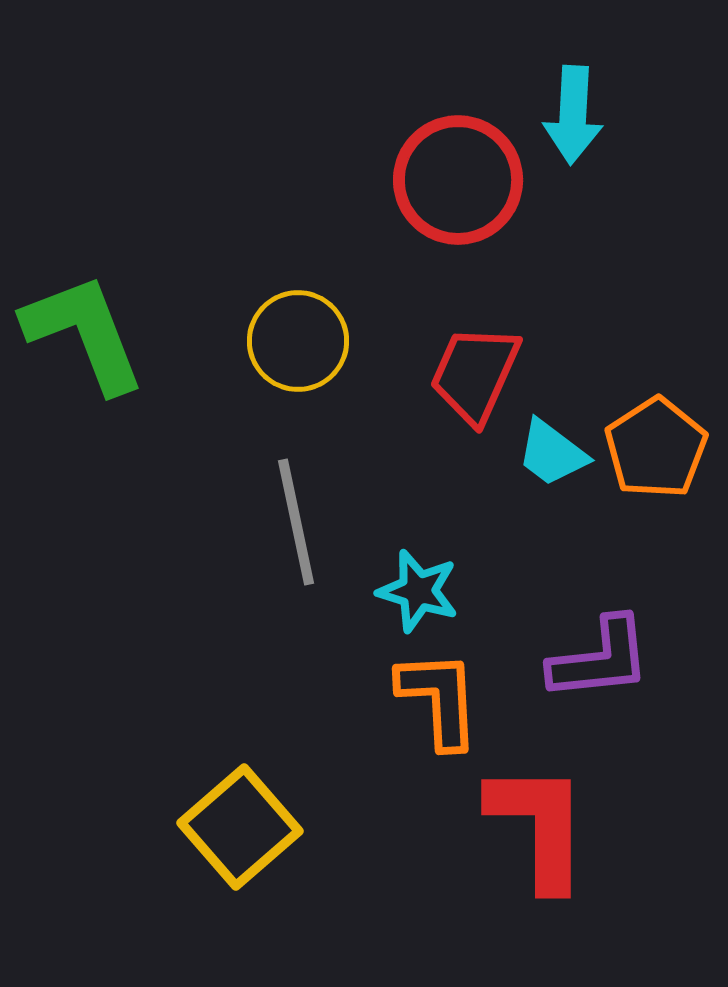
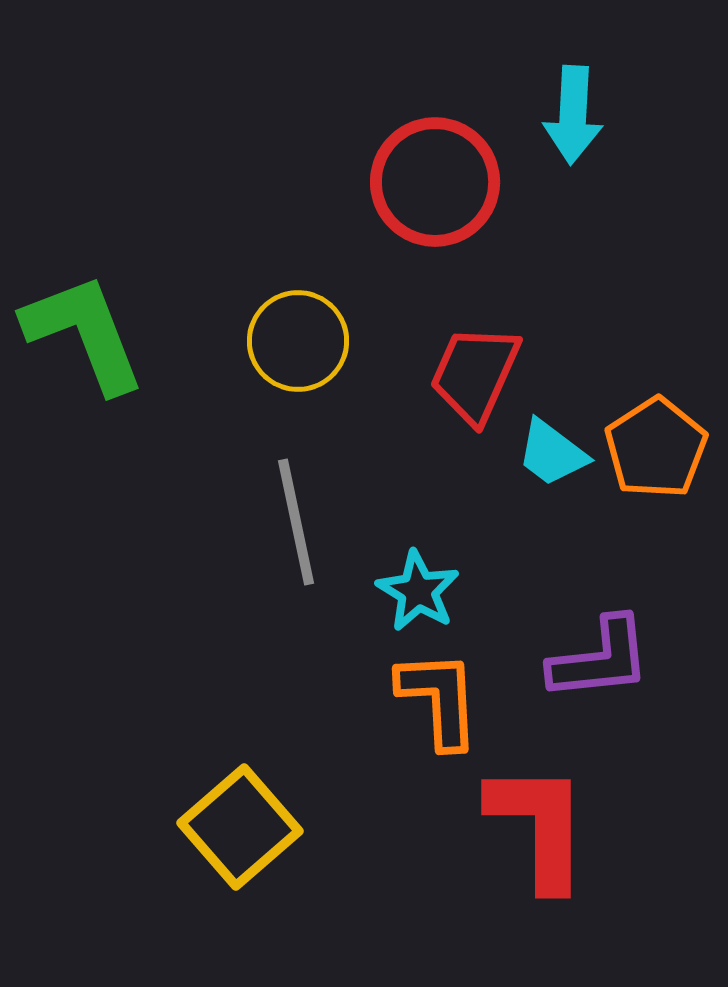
red circle: moved 23 px left, 2 px down
cyan star: rotated 14 degrees clockwise
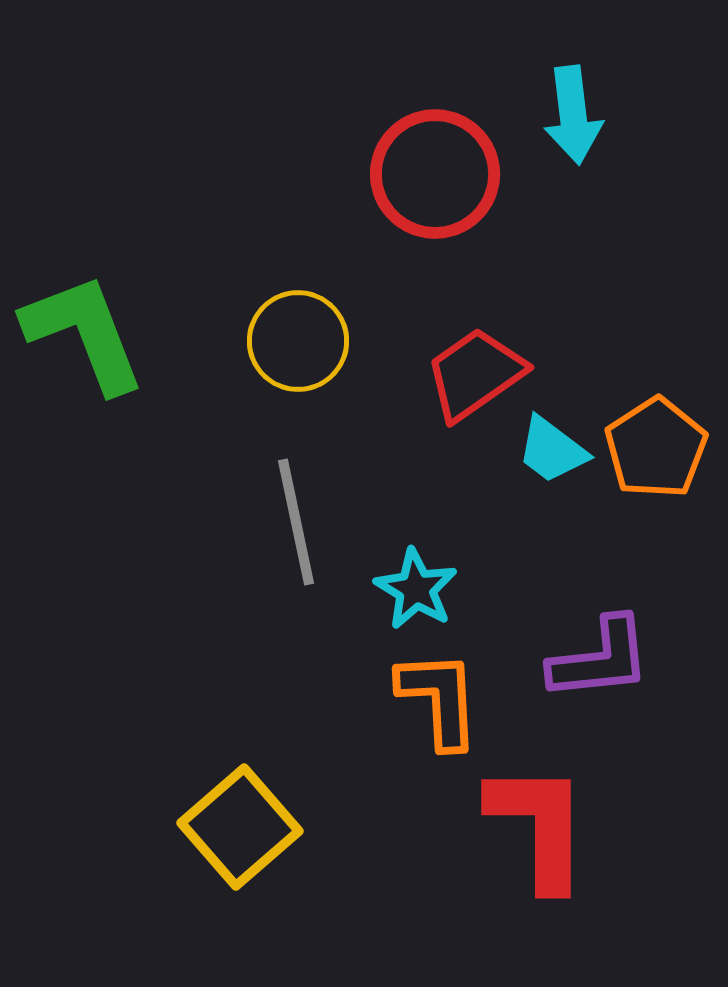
cyan arrow: rotated 10 degrees counterclockwise
red circle: moved 8 px up
red trapezoid: rotated 31 degrees clockwise
cyan trapezoid: moved 3 px up
cyan star: moved 2 px left, 2 px up
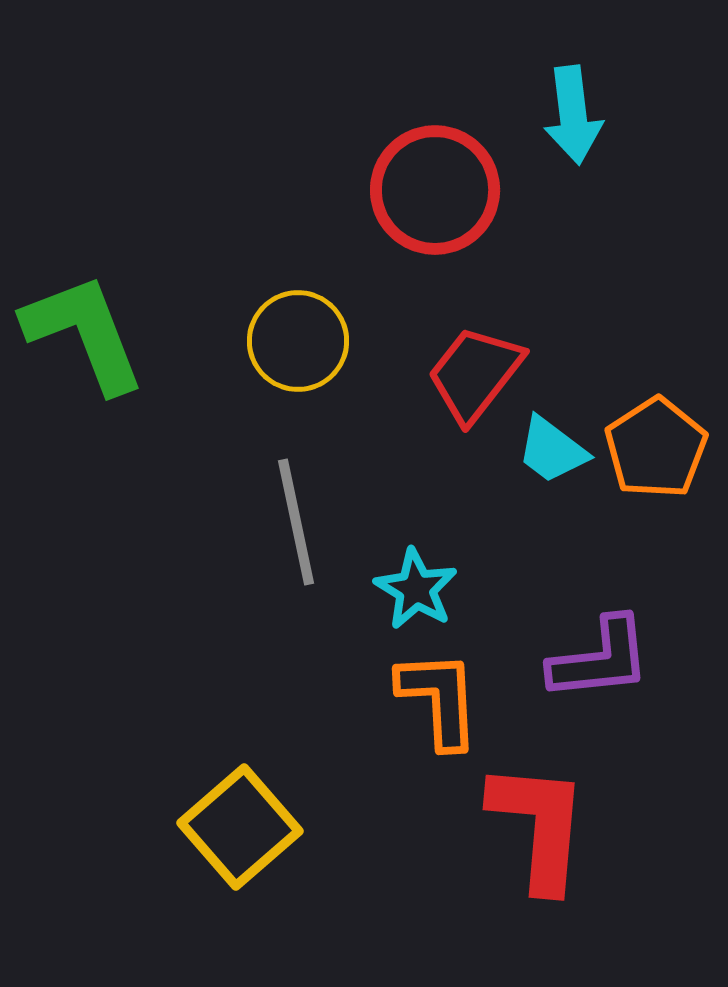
red circle: moved 16 px down
red trapezoid: rotated 17 degrees counterclockwise
red L-shape: rotated 5 degrees clockwise
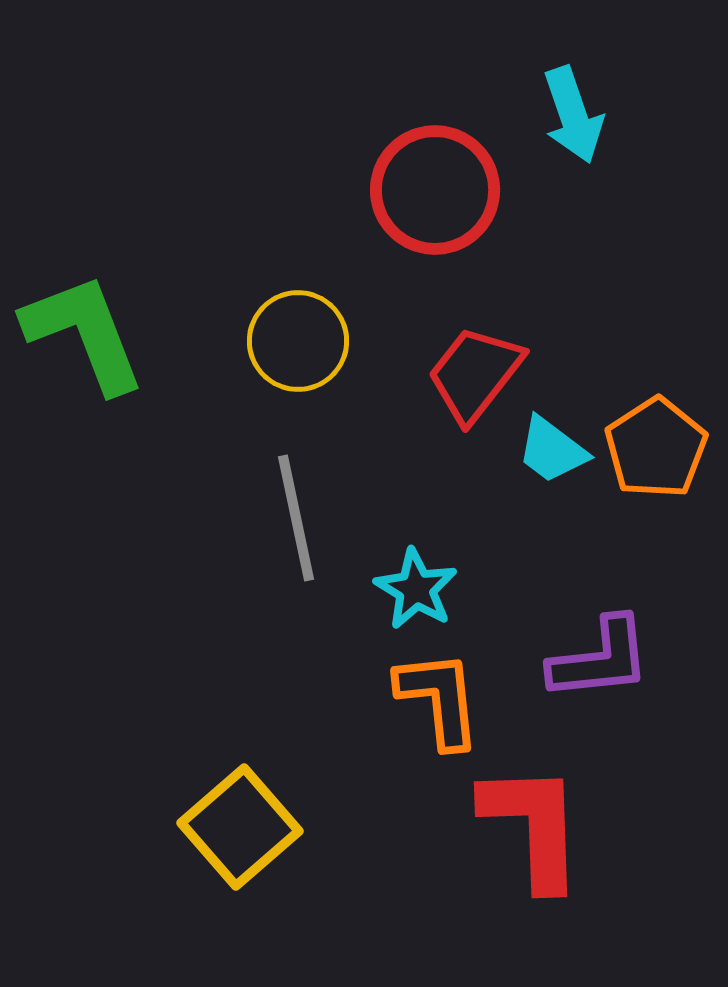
cyan arrow: rotated 12 degrees counterclockwise
gray line: moved 4 px up
orange L-shape: rotated 3 degrees counterclockwise
red L-shape: moved 6 px left; rotated 7 degrees counterclockwise
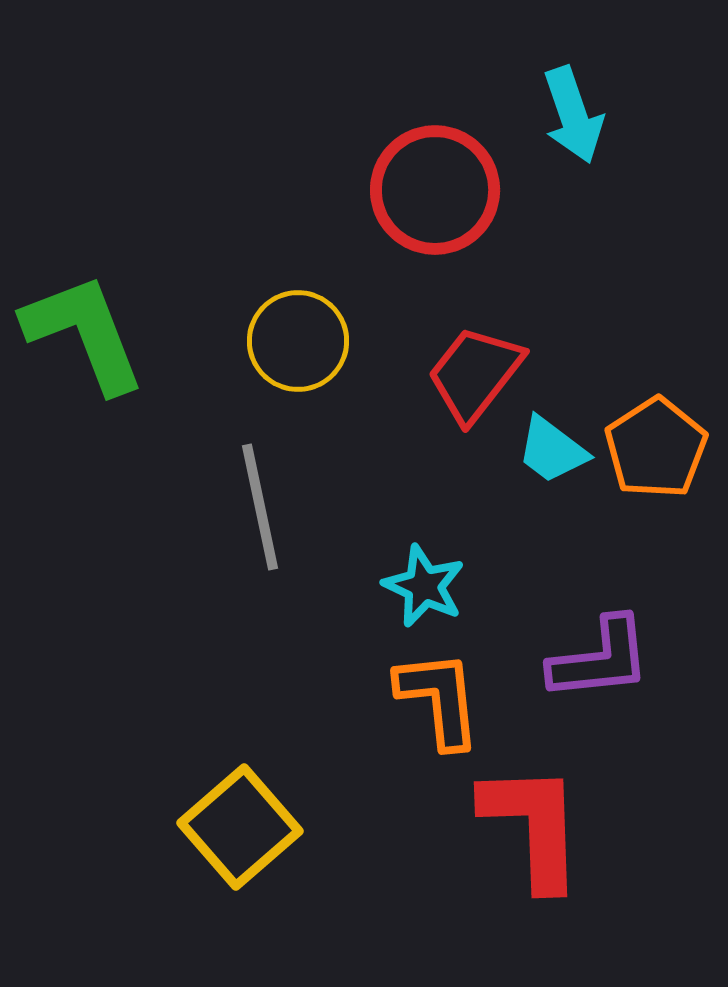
gray line: moved 36 px left, 11 px up
cyan star: moved 8 px right, 3 px up; rotated 6 degrees counterclockwise
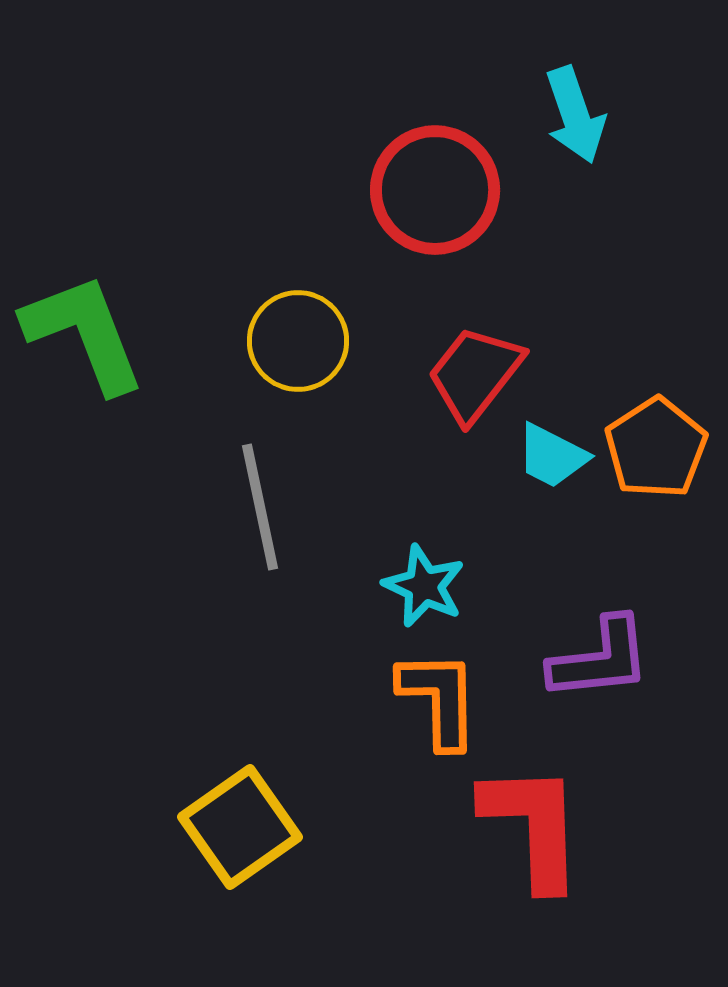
cyan arrow: moved 2 px right
cyan trapezoid: moved 6 px down; rotated 10 degrees counterclockwise
orange L-shape: rotated 5 degrees clockwise
yellow square: rotated 6 degrees clockwise
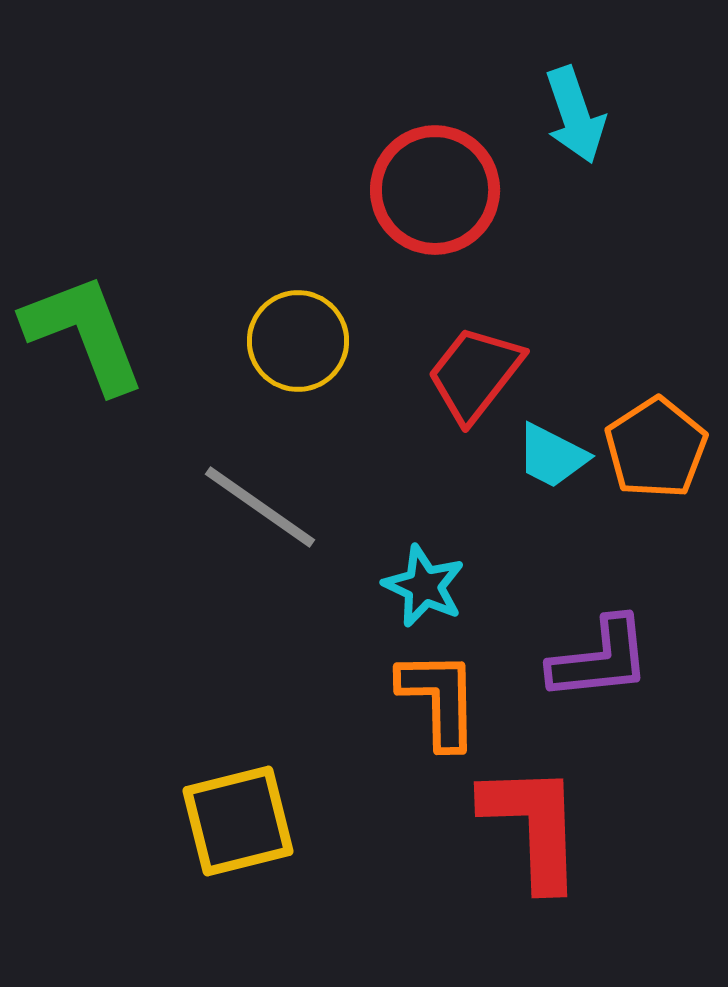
gray line: rotated 43 degrees counterclockwise
yellow square: moved 2 px left, 6 px up; rotated 21 degrees clockwise
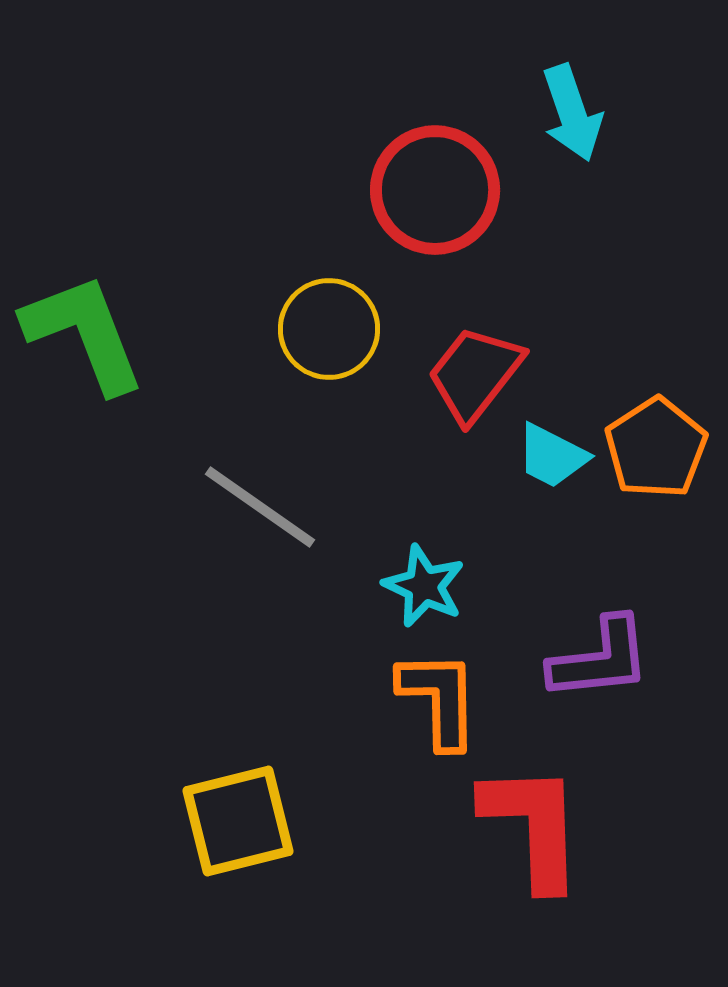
cyan arrow: moved 3 px left, 2 px up
yellow circle: moved 31 px right, 12 px up
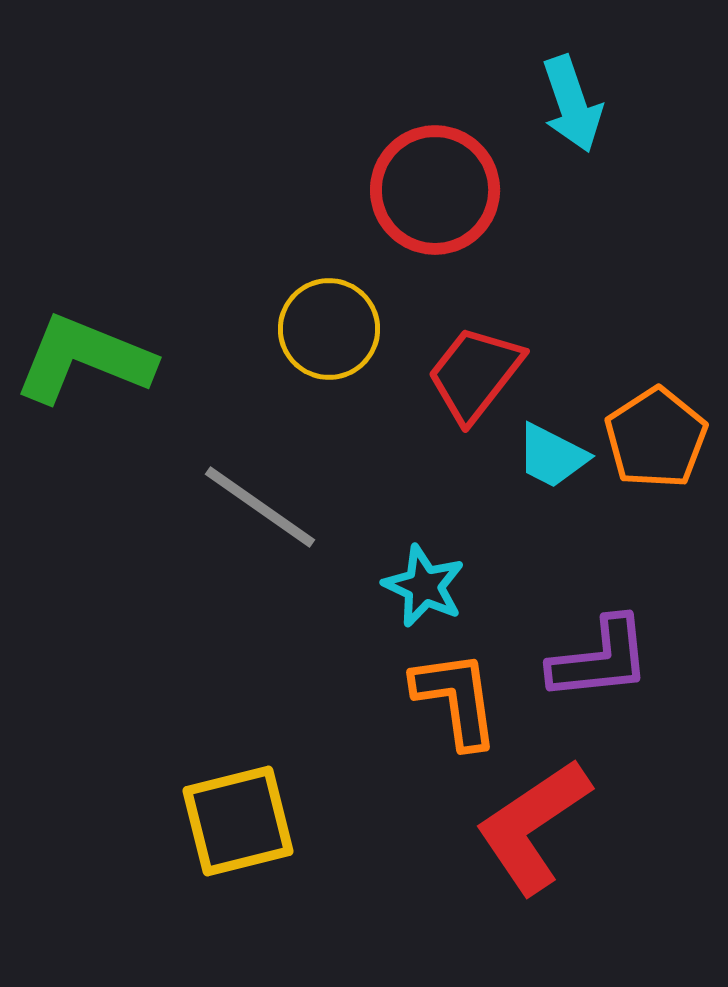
cyan arrow: moved 9 px up
green L-shape: moved 26 px down; rotated 47 degrees counterclockwise
orange pentagon: moved 10 px up
orange L-shape: moved 17 px right; rotated 7 degrees counterclockwise
red L-shape: rotated 122 degrees counterclockwise
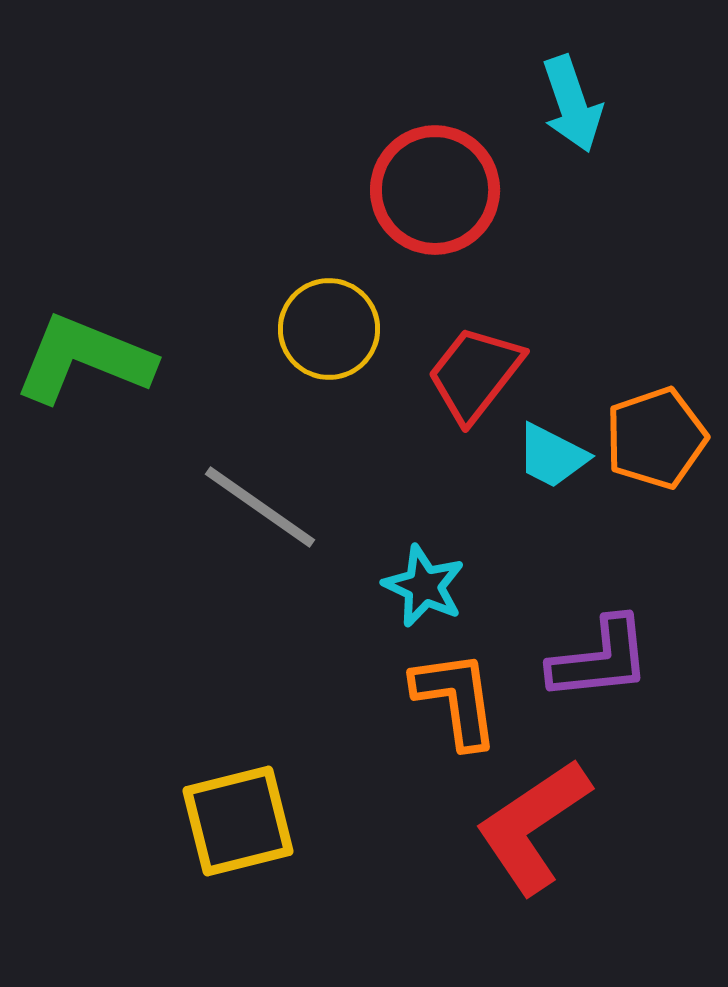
orange pentagon: rotated 14 degrees clockwise
